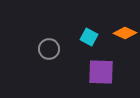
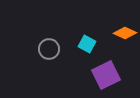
cyan square: moved 2 px left, 7 px down
purple square: moved 5 px right, 3 px down; rotated 28 degrees counterclockwise
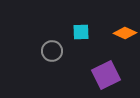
cyan square: moved 6 px left, 12 px up; rotated 30 degrees counterclockwise
gray circle: moved 3 px right, 2 px down
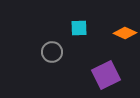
cyan square: moved 2 px left, 4 px up
gray circle: moved 1 px down
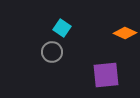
cyan square: moved 17 px left; rotated 36 degrees clockwise
purple square: rotated 20 degrees clockwise
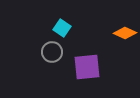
purple square: moved 19 px left, 8 px up
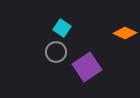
gray circle: moved 4 px right
purple square: rotated 28 degrees counterclockwise
